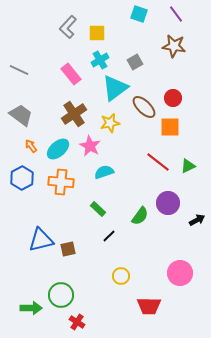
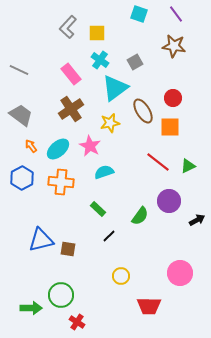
cyan cross: rotated 24 degrees counterclockwise
brown ellipse: moved 1 px left, 4 px down; rotated 15 degrees clockwise
brown cross: moved 3 px left, 5 px up
purple circle: moved 1 px right, 2 px up
brown square: rotated 21 degrees clockwise
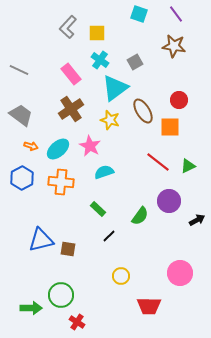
red circle: moved 6 px right, 2 px down
yellow star: moved 3 px up; rotated 30 degrees clockwise
orange arrow: rotated 144 degrees clockwise
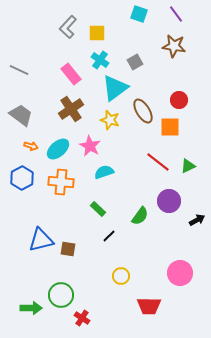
red cross: moved 5 px right, 4 px up
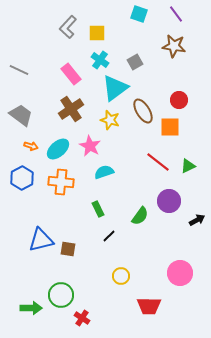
green rectangle: rotated 21 degrees clockwise
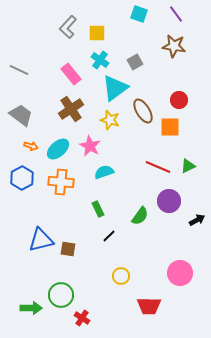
red line: moved 5 px down; rotated 15 degrees counterclockwise
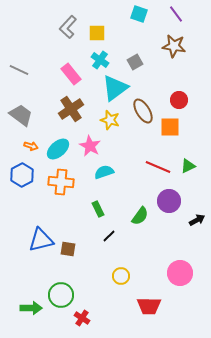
blue hexagon: moved 3 px up
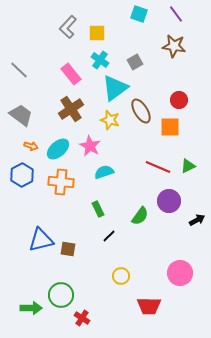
gray line: rotated 18 degrees clockwise
brown ellipse: moved 2 px left
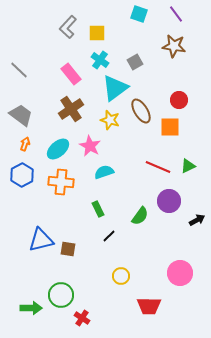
orange arrow: moved 6 px left, 2 px up; rotated 88 degrees counterclockwise
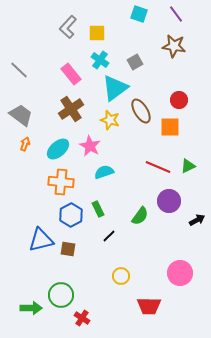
blue hexagon: moved 49 px right, 40 px down
